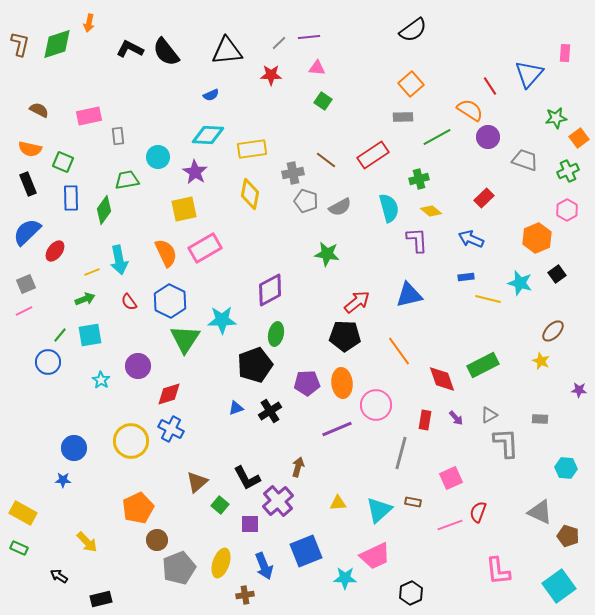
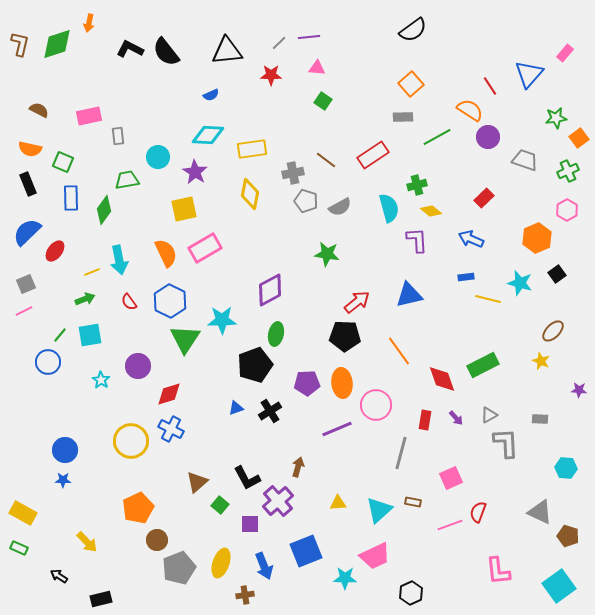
pink rectangle at (565, 53): rotated 36 degrees clockwise
green cross at (419, 179): moved 2 px left, 6 px down
blue circle at (74, 448): moved 9 px left, 2 px down
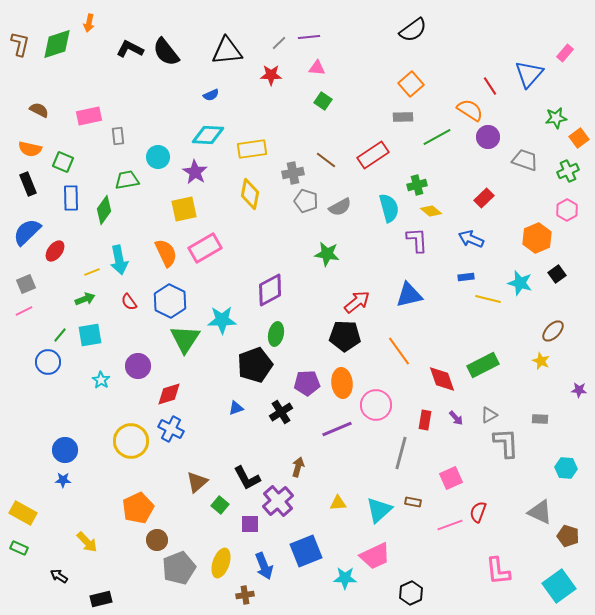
black cross at (270, 411): moved 11 px right, 1 px down
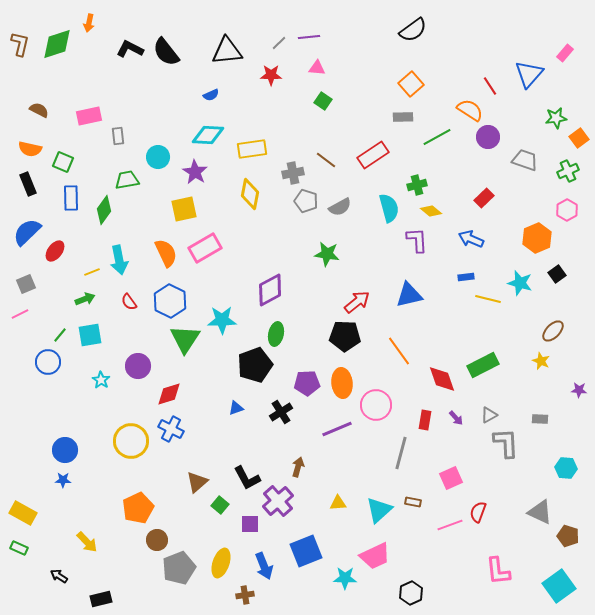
pink line at (24, 311): moved 4 px left, 3 px down
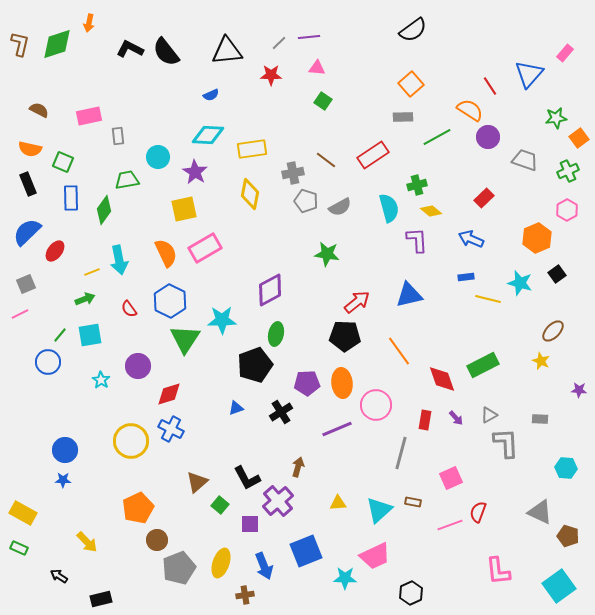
red semicircle at (129, 302): moved 7 px down
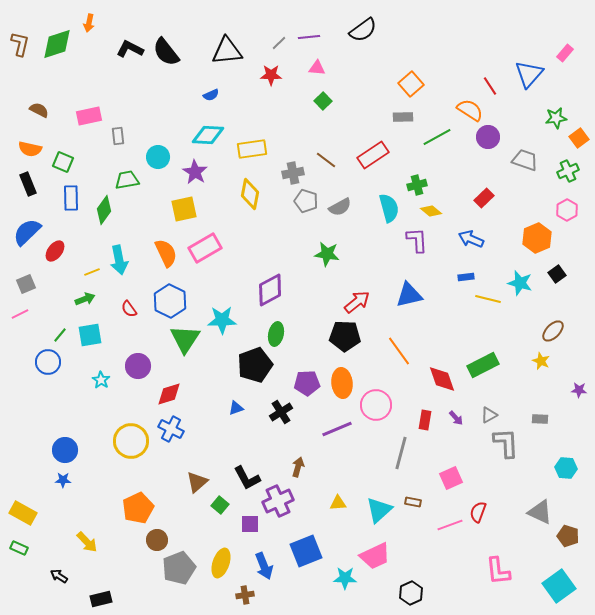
black semicircle at (413, 30): moved 50 px left
green square at (323, 101): rotated 12 degrees clockwise
purple cross at (278, 501): rotated 16 degrees clockwise
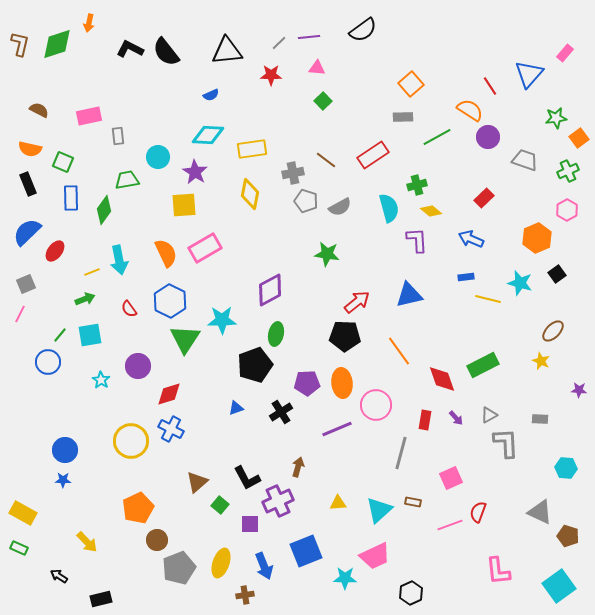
yellow square at (184, 209): moved 4 px up; rotated 8 degrees clockwise
pink line at (20, 314): rotated 36 degrees counterclockwise
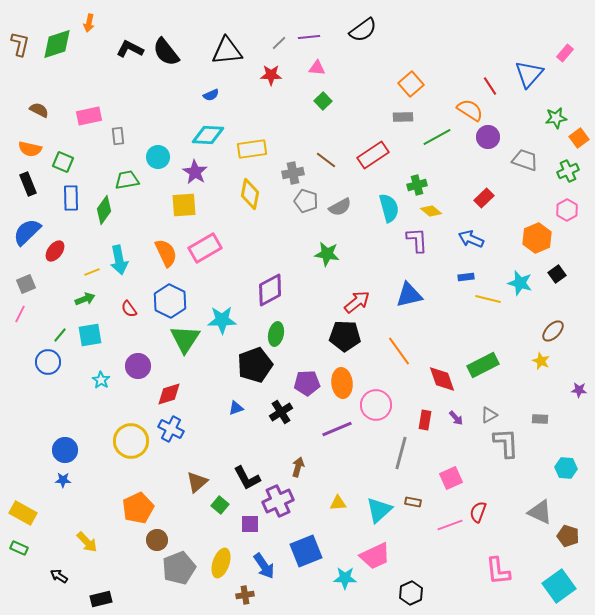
blue arrow at (264, 566): rotated 12 degrees counterclockwise
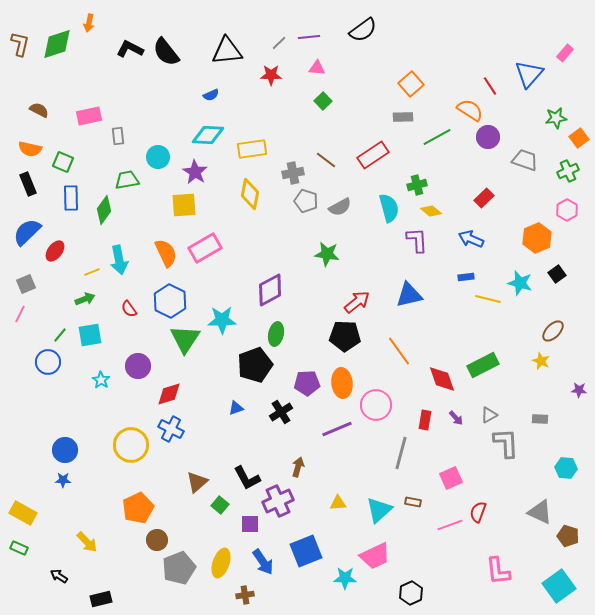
yellow circle at (131, 441): moved 4 px down
blue arrow at (264, 566): moved 1 px left, 4 px up
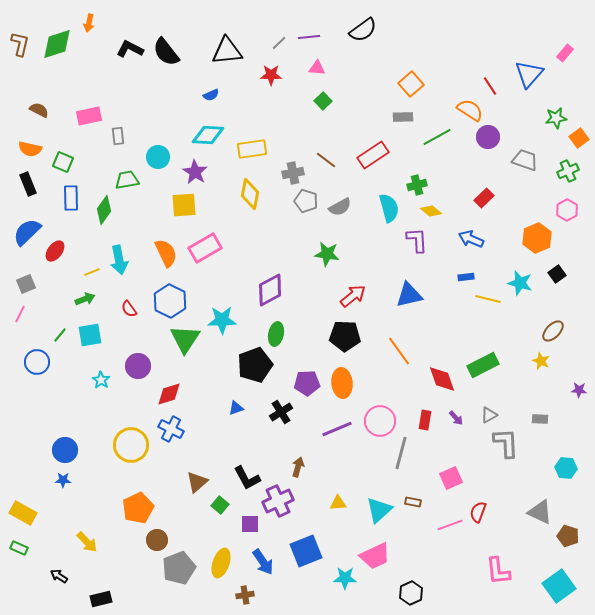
red arrow at (357, 302): moved 4 px left, 6 px up
blue circle at (48, 362): moved 11 px left
pink circle at (376, 405): moved 4 px right, 16 px down
